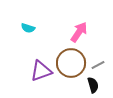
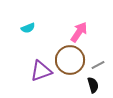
cyan semicircle: rotated 40 degrees counterclockwise
brown circle: moved 1 px left, 3 px up
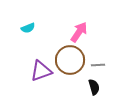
gray line: rotated 24 degrees clockwise
black semicircle: moved 1 px right, 2 px down
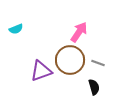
cyan semicircle: moved 12 px left, 1 px down
gray line: moved 2 px up; rotated 24 degrees clockwise
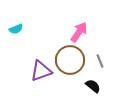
gray line: moved 2 px right, 2 px up; rotated 48 degrees clockwise
black semicircle: moved 1 px left, 1 px up; rotated 35 degrees counterclockwise
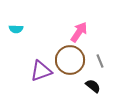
cyan semicircle: rotated 24 degrees clockwise
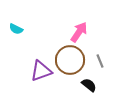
cyan semicircle: rotated 24 degrees clockwise
black semicircle: moved 4 px left, 1 px up
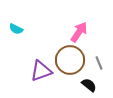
gray line: moved 1 px left, 2 px down
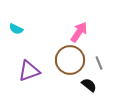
purple triangle: moved 12 px left
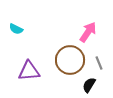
pink arrow: moved 9 px right
purple triangle: rotated 15 degrees clockwise
black semicircle: rotated 98 degrees counterclockwise
